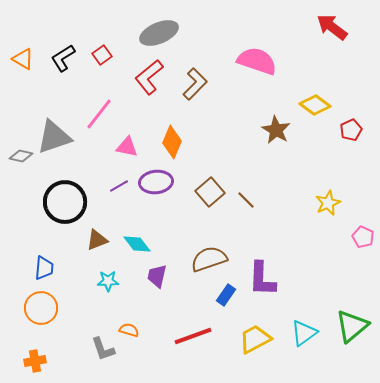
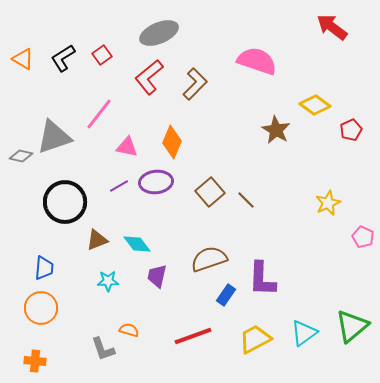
orange cross: rotated 15 degrees clockwise
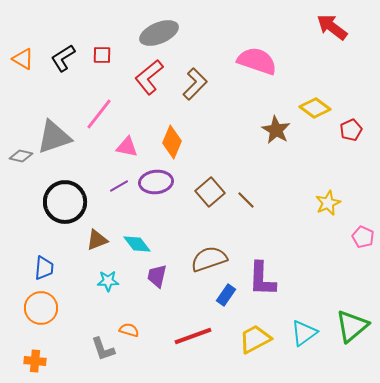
red square: rotated 36 degrees clockwise
yellow diamond: moved 3 px down
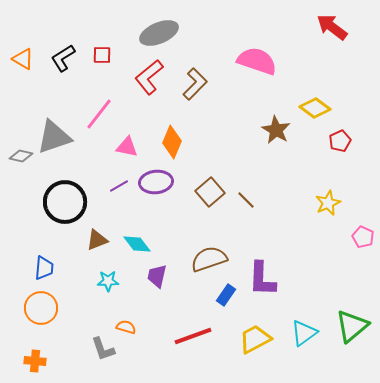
red pentagon: moved 11 px left, 11 px down
orange semicircle: moved 3 px left, 3 px up
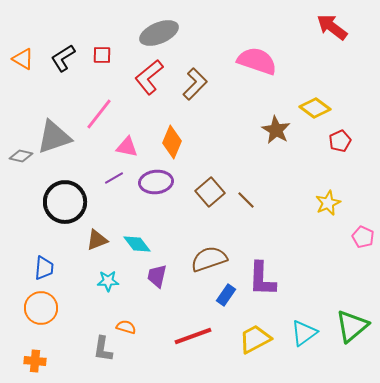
purple line: moved 5 px left, 8 px up
gray L-shape: rotated 28 degrees clockwise
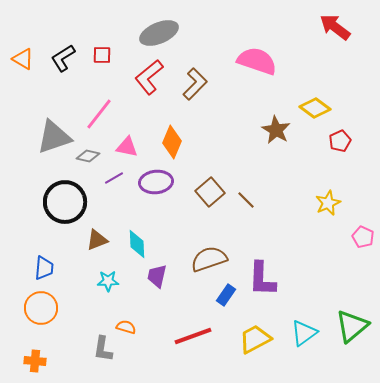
red arrow: moved 3 px right
gray diamond: moved 67 px right
cyan diamond: rotated 36 degrees clockwise
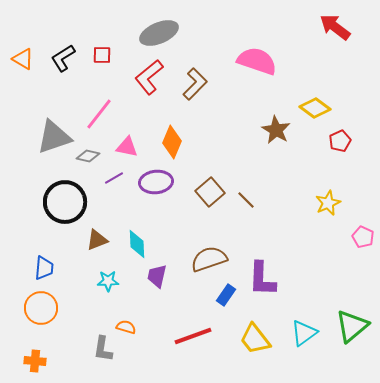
yellow trapezoid: rotated 100 degrees counterclockwise
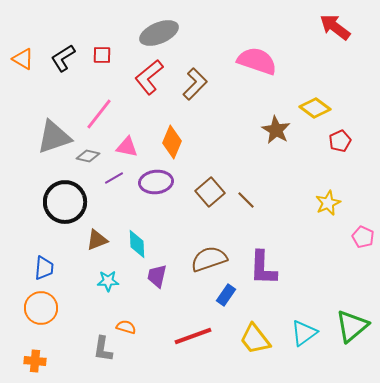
purple L-shape: moved 1 px right, 11 px up
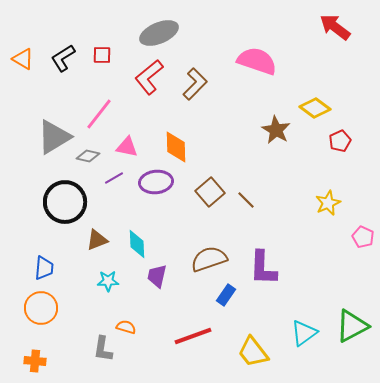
gray triangle: rotated 12 degrees counterclockwise
orange diamond: moved 4 px right, 5 px down; rotated 24 degrees counterclockwise
green triangle: rotated 12 degrees clockwise
yellow trapezoid: moved 2 px left, 13 px down
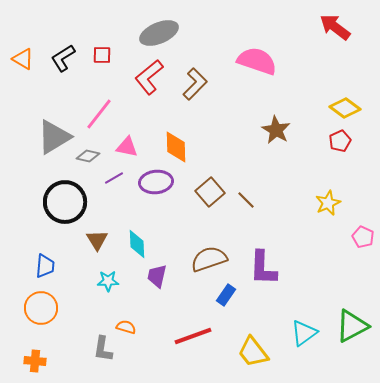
yellow diamond: moved 30 px right
brown triangle: rotated 40 degrees counterclockwise
blue trapezoid: moved 1 px right, 2 px up
